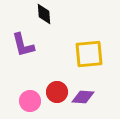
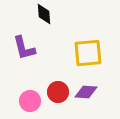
purple L-shape: moved 1 px right, 3 px down
yellow square: moved 1 px left, 1 px up
red circle: moved 1 px right
purple diamond: moved 3 px right, 5 px up
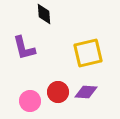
yellow square: rotated 8 degrees counterclockwise
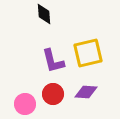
purple L-shape: moved 29 px right, 13 px down
red circle: moved 5 px left, 2 px down
pink circle: moved 5 px left, 3 px down
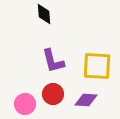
yellow square: moved 9 px right, 13 px down; rotated 16 degrees clockwise
purple diamond: moved 8 px down
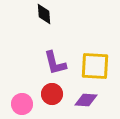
purple L-shape: moved 2 px right, 2 px down
yellow square: moved 2 px left
red circle: moved 1 px left
pink circle: moved 3 px left
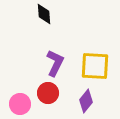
purple L-shape: rotated 140 degrees counterclockwise
red circle: moved 4 px left, 1 px up
purple diamond: moved 1 px down; rotated 55 degrees counterclockwise
pink circle: moved 2 px left
